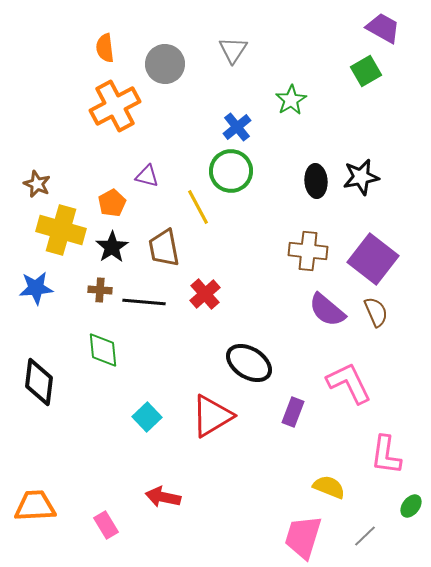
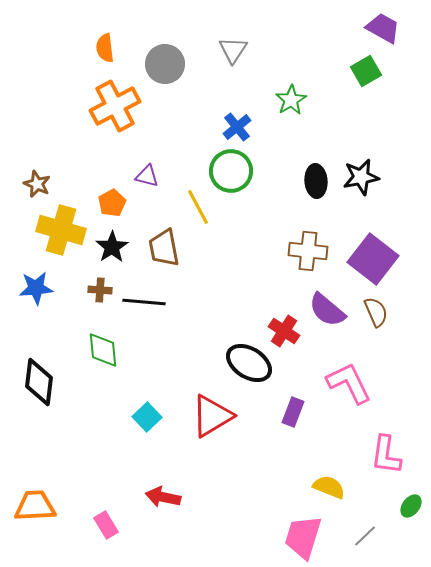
red cross at (205, 294): moved 79 px right, 37 px down; rotated 16 degrees counterclockwise
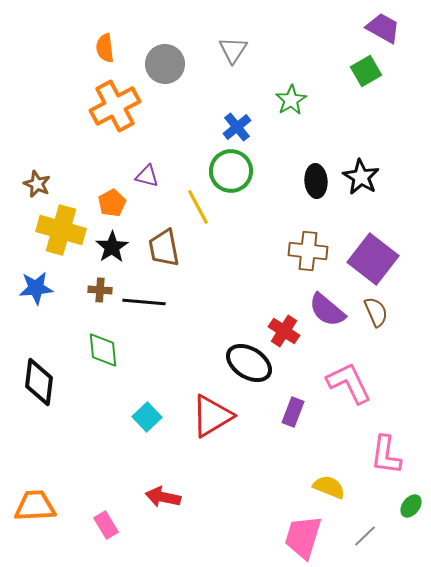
black star at (361, 177): rotated 30 degrees counterclockwise
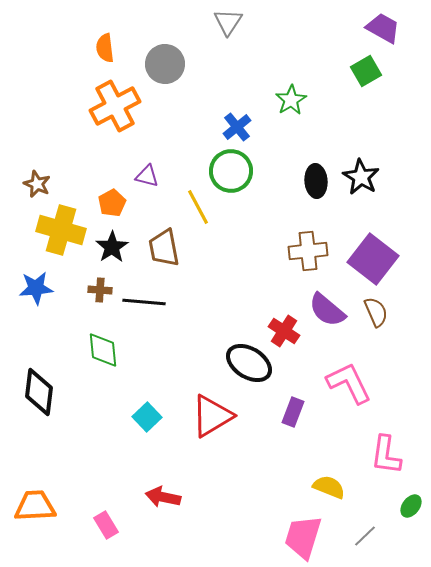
gray triangle at (233, 50): moved 5 px left, 28 px up
brown cross at (308, 251): rotated 12 degrees counterclockwise
black diamond at (39, 382): moved 10 px down
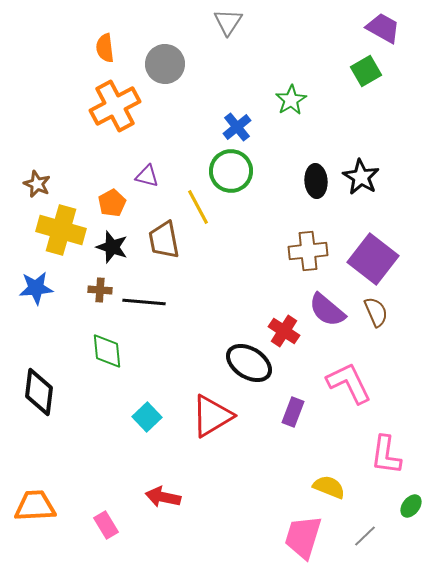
black star at (112, 247): rotated 20 degrees counterclockwise
brown trapezoid at (164, 248): moved 8 px up
green diamond at (103, 350): moved 4 px right, 1 px down
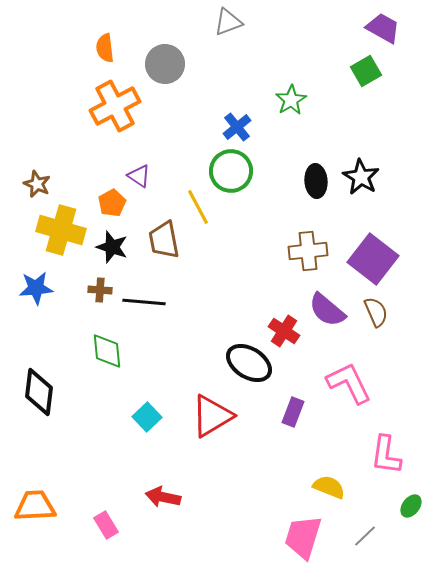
gray triangle at (228, 22): rotated 36 degrees clockwise
purple triangle at (147, 176): moved 8 px left; rotated 20 degrees clockwise
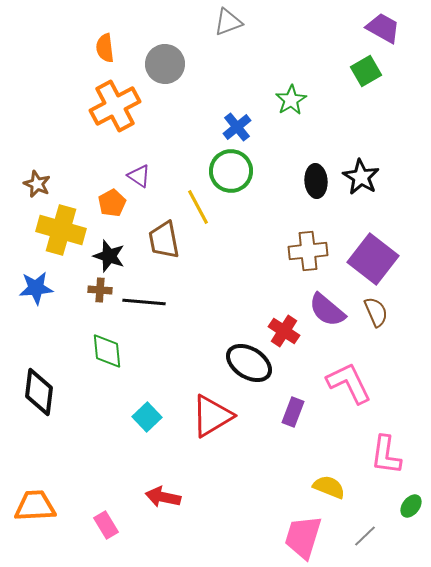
black star at (112, 247): moved 3 px left, 9 px down
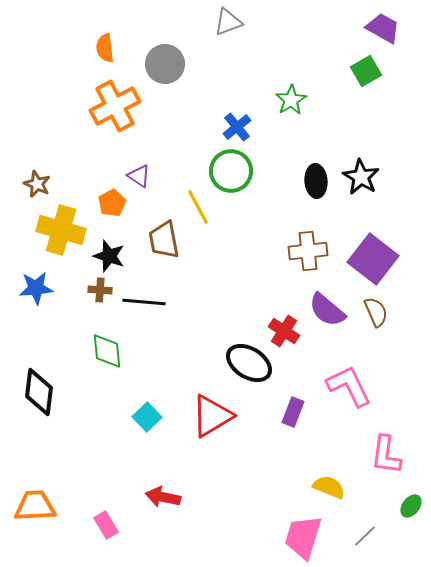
pink L-shape at (349, 383): moved 3 px down
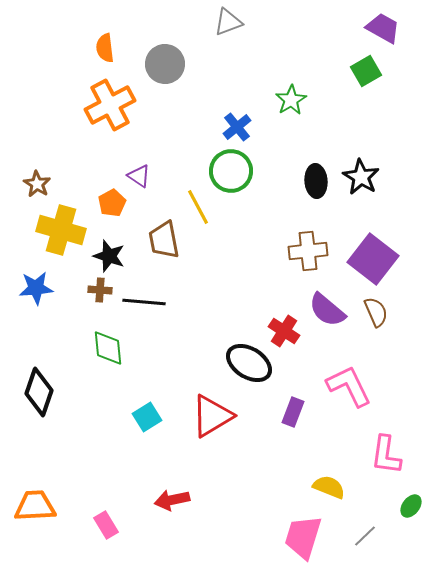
orange cross at (115, 106): moved 5 px left, 1 px up
brown star at (37, 184): rotated 8 degrees clockwise
green diamond at (107, 351): moved 1 px right, 3 px up
black diamond at (39, 392): rotated 12 degrees clockwise
cyan square at (147, 417): rotated 12 degrees clockwise
red arrow at (163, 497): moved 9 px right, 3 px down; rotated 24 degrees counterclockwise
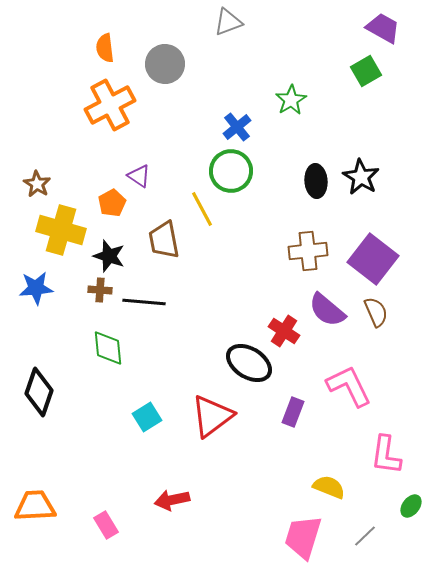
yellow line at (198, 207): moved 4 px right, 2 px down
red triangle at (212, 416): rotated 6 degrees counterclockwise
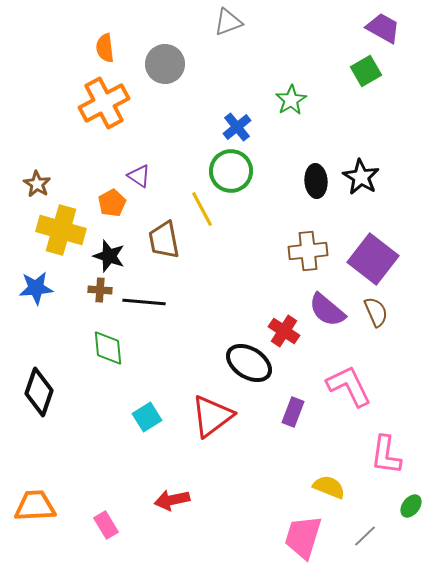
orange cross at (110, 105): moved 6 px left, 2 px up
